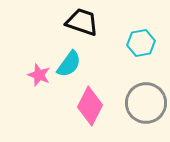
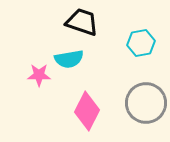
cyan semicircle: moved 5 px up; rotated 44 degrees clockwise
pink star: rotated 20 degrees counterclockwise
pink diamond: moved 3 px left, 5 px down
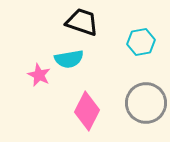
cyan hexagon: moved 1 px up
pink star: rotated 25 degrees clockwise
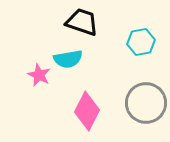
cyan semicircle: moved 1 px left
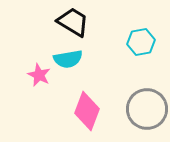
black trapezoid: moved 9 px left; rotated 12 degrees clockwise
gray circle: moved 1 px right, 6 px down
pink diamond: rotated 6 degrees counterclockwise
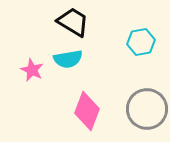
pink star: moved 7 px left, 5 px up
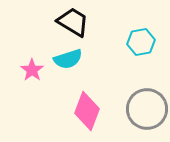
cyan semicircle: rotated 8 degrees counterclockwise
pink star: rotated 10 degrees clockwise
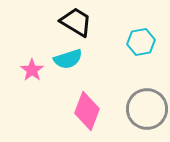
black trapezoid: moved 3 px right
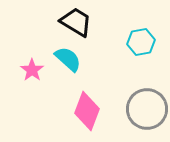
cyan semicircle: rotated 120 degrees counterclockwise
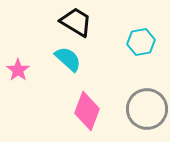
pink star: moved 14 px left
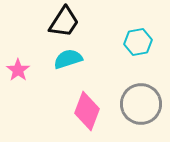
black trapezoid: moved 12 px left; rotated 92 degrees clockwise
cyan hexagon: moved 3 px left
cyan semicircle: rotated 60 degrees counterclockwise
gray circle: moved 6 px left, 5 px up
